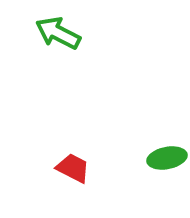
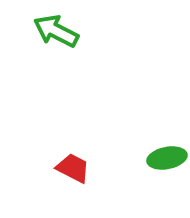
green arrow: moved 2 px left, 2 px up
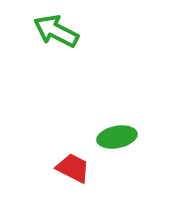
green ellipse: moved 50 px left, 21 px up
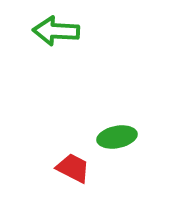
green arrow: rotated 24 degrees counterclockwise
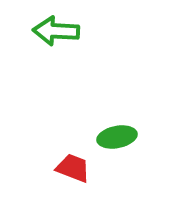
red trapezoid: rotated 6 degrees counterclockwise
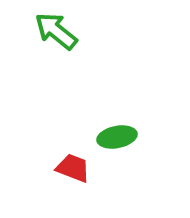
green arrow: rotated 36 degrees clockwise
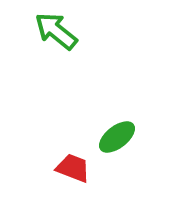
green ellipse: rotated 27 degrees counterclockwise
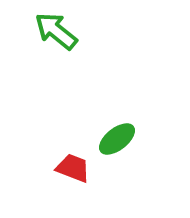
green ellipse: moved 2 px down
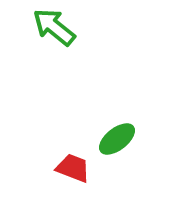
green arrow: moved 2 px left, 4 px up
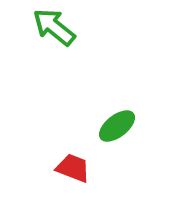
green ellipse: moved 13 px up
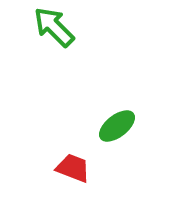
green arrow: rotated 6 degrees clockwise
